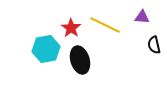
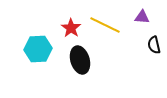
cyan hexagon: moved 8 px left; rotated 8 degrees clockwise
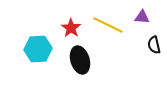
yellow line: moved 3 px right
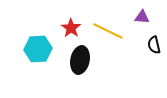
yellow line: moved 6 px down
black ellipse: rotated 28 degrees clockwise
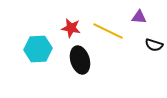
purple triangle: moved 3 px left
red star: rotated 24 degrees counterclockwise
black semicircle: rotated 60 degrees counterclockwise
black ellipse: rotated 28 degrees counterclockwise
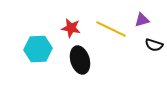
purple triangle: moved 3 px right, 3 px down; rotated 21 degrees counterclockwise
yellow line: moved 3 px right, 2 px up
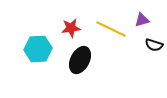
red star: rotated 18 degrees counterclockwise
black ellipse: rotated 44 degrees clockwise
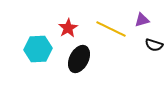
red star: moved 3 px left; rotated 24 degrees counterclockwise
black ellipse: moved 1 px left, 1 px up
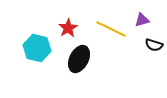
cyan hexagon: moved 1 px left, 1 px up; rotated 16 degrees clockwise
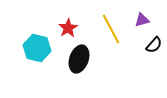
yellow line: rotated 36 degrees clockwise
black semicircle: rotated 66 degrees counterclockwise
black ellipse: rotated 8 degrees counterclockwise
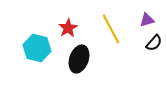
purple triangle: moved 5 px right
black semicircle: moved 2 px up
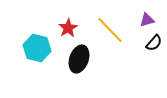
yellow line: moved 1 px left, 1 px down; rotated 16 degrees counterclockwise
